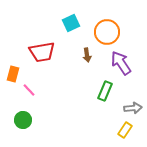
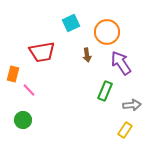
gray arrow: moved 1 px left, 3 px up
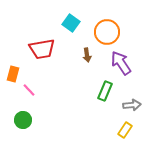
cyan square: rotated 30 degrees counterclockwise
red trapezoid: moved 3 px up
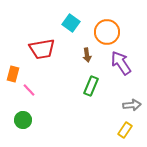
green rectangle: moved 14 px left, 5 px up
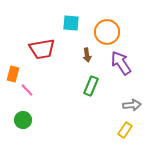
cyan square: rotated 30 degrees counterclockwise
pink line: moved 2 px left
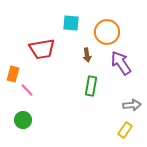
green rectangle: rotated 12 degrees counterclockwise
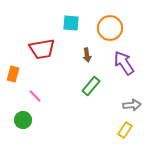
orange circle: moved 3 px right, 4 px up
purple arrow: moved 3 px right
green rectangle: rotated 30 degrees clockwise
pink line: moved 8 px right, 6 px down
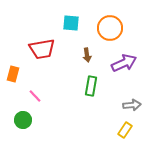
purple arrow: rotated 100 degrees clockwise
green rectangle: rotated 30 degrees counterclockwise
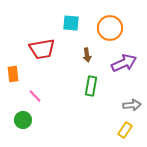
orange rectangle: rotated 21 degrees counterclockwise
